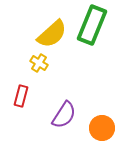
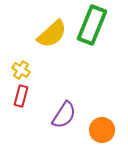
yellow cross: moved 18 px left, 7 px down
orange circle: moved 2 px down
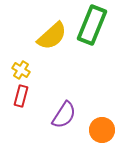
yellow semicircle: moved 2 px down
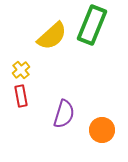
yellow cross: rotated 18 degrees clockwise
red rectangle: rotated 25 degrees counterclockwise
purple semicircle: moved 1 px up; rotated 16 degrees counterclockwise
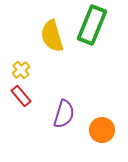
yellow semicircle: rotated 116 degrees clockwise
red rectangle: rotated 30 degrees counterclockwise
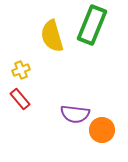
yellow cross: rotated 18 degrees clockwise
red rectangle: moved 1 px left, 3 px down
purple semicircle: moved 11 px right; rotated 80 degrees clockwise
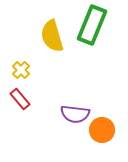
yellow cross: rotated 24 degrees counterclockwise
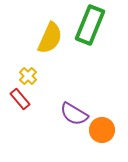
green rectangle: moved 2 px left
yellow semicircle: moved 2 px left, 2 px down; rotated 140 degrees counterclockwise
yellow cross: moved 7 px right, 6 px down
purple semicircle: moved 1 px left; rotated 24 degrees clockwise
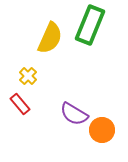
red rectangle: moved 5 px down
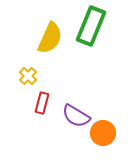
green rectangle: moved 1 px right, 1 px down
red rectangle: moved 22 px right, 1 px up; rotated 55 degrees clockwise
purple semicircle: moved 2 px right, 2 px down
orange circle: moved 1 px right, 3 px down
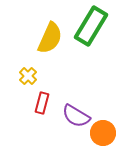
green rectangle: rotated 9 degrees clockwise
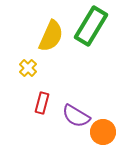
yellow semicircle: moved 1 px right, 2 px up
yellow cross: moved 8 px up
orange circle: moved 1 px up
